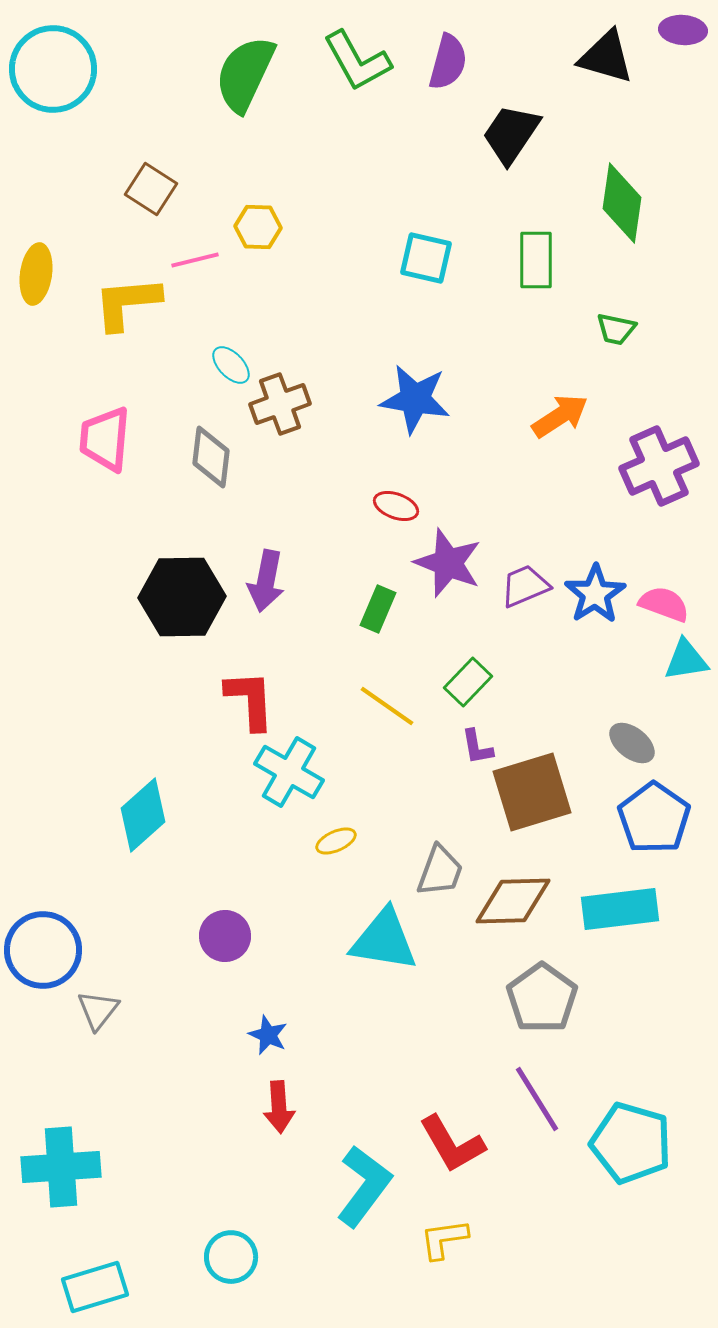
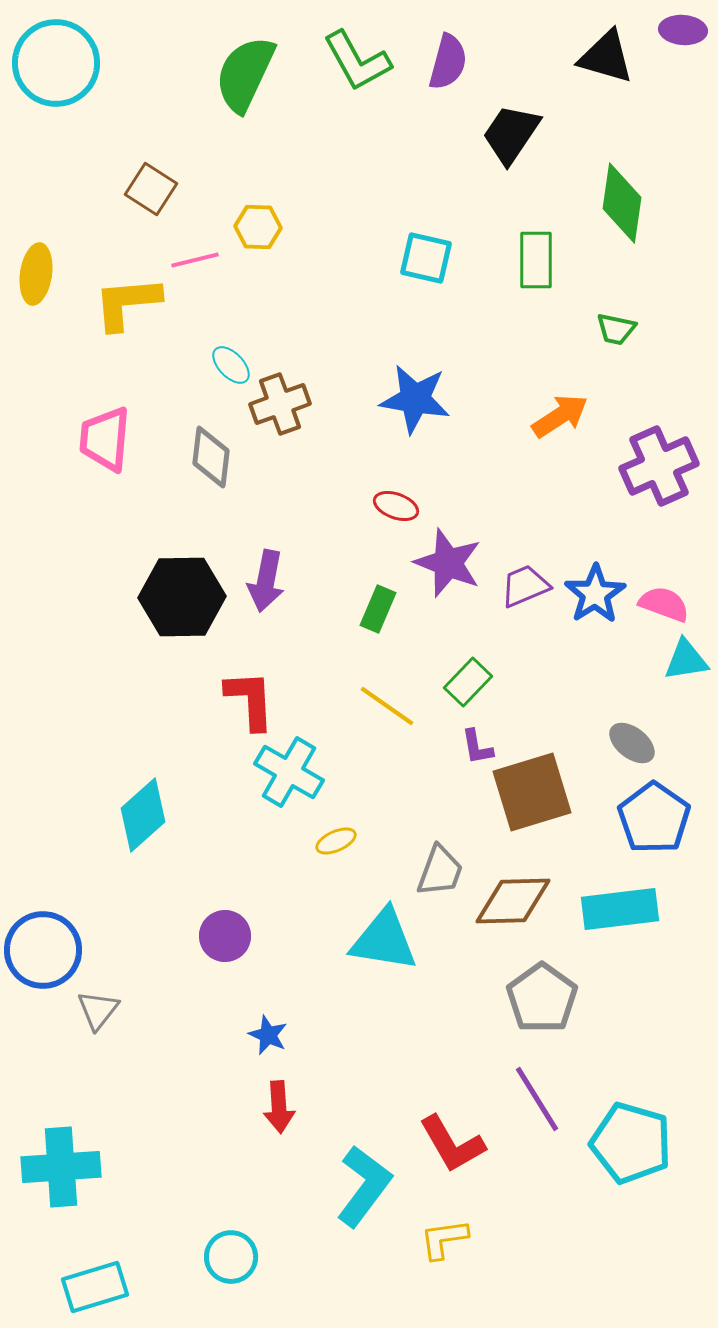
cyan circle at (53, 69): moved 3 px right, 6 px up
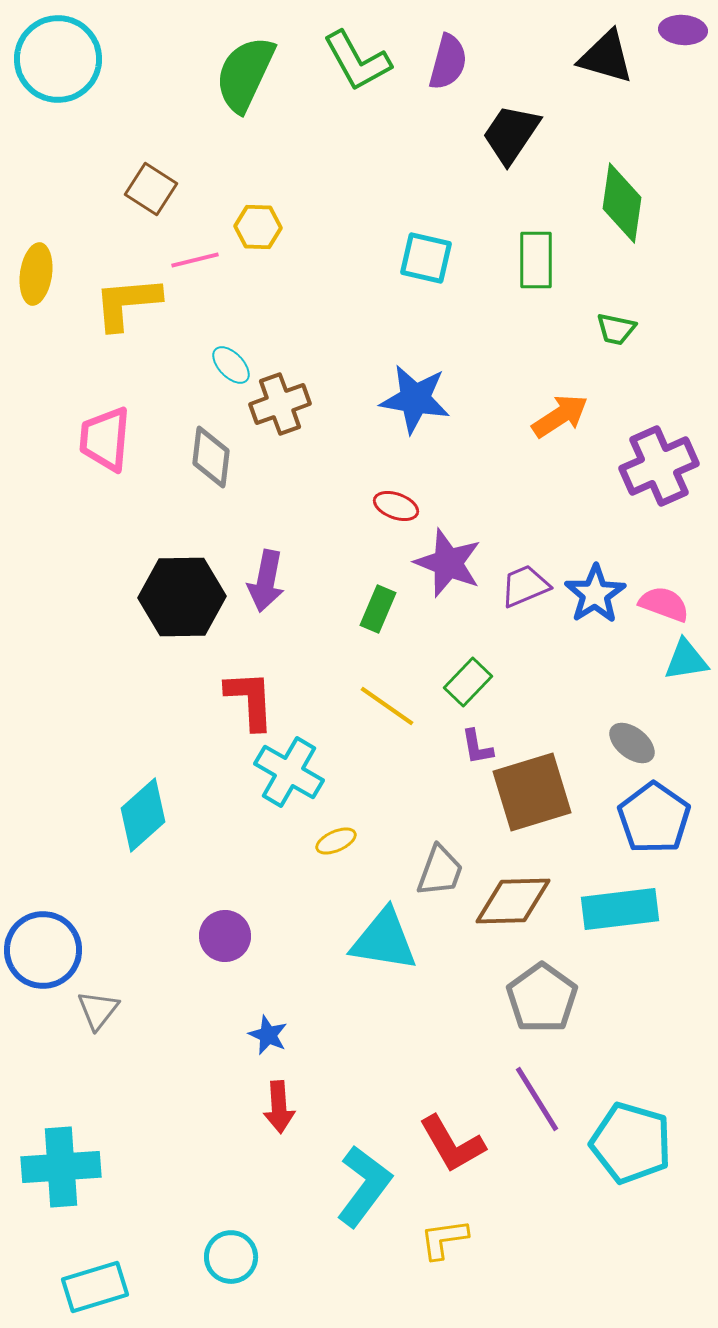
cyan circle at (56, 63): moved 2 px right, 4 px up
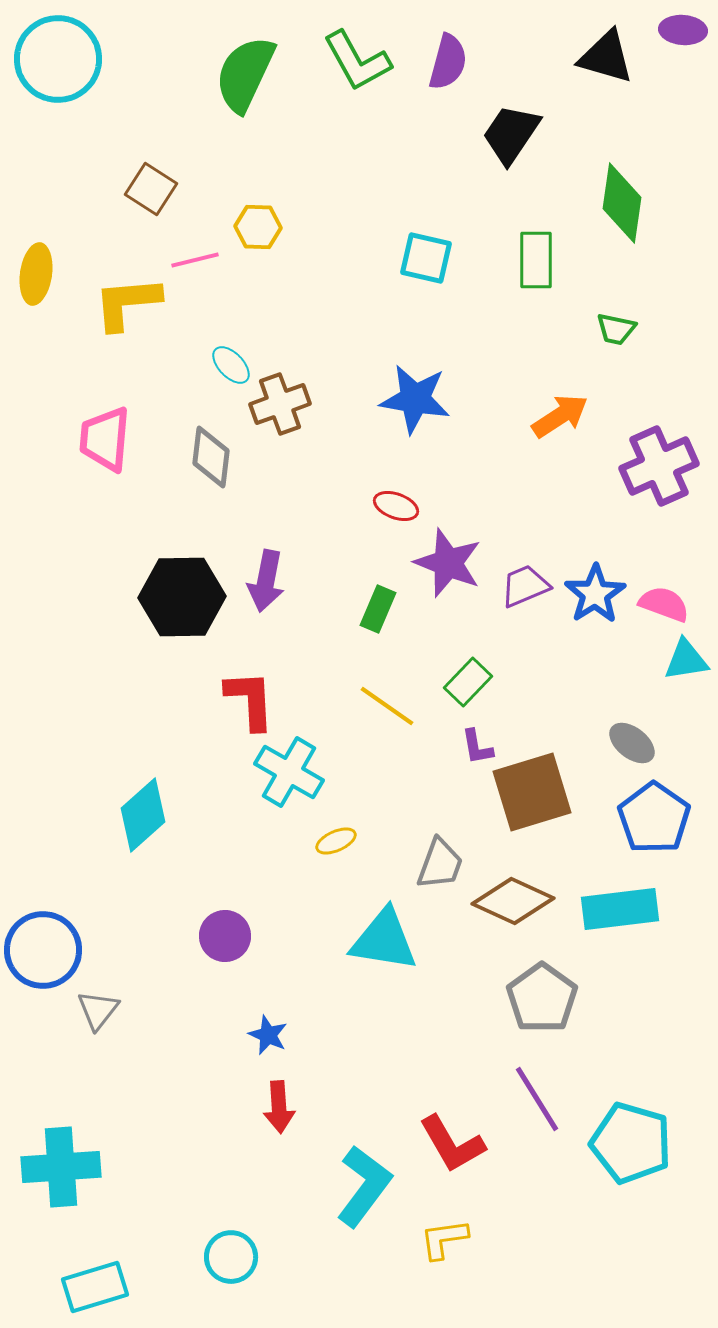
gray trapezoid at (440, 871): moved 7 px up
brown diamond at (513, 901): rotated 26 degrees clockwise
